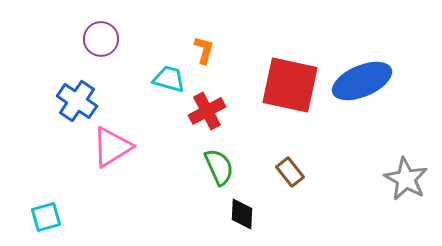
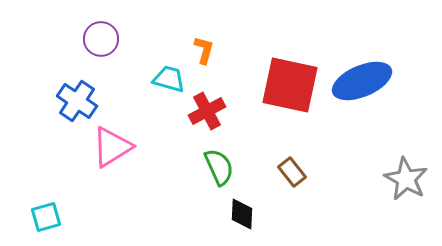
brown rectangle: moved 2 px right
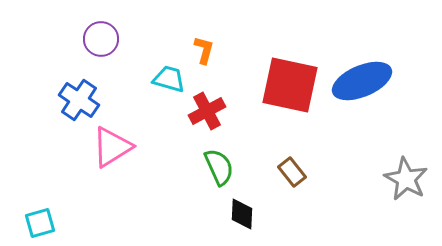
blue cross: moved 2 px right, 1 px up
cyan square: moved 6 px left, 6 px down
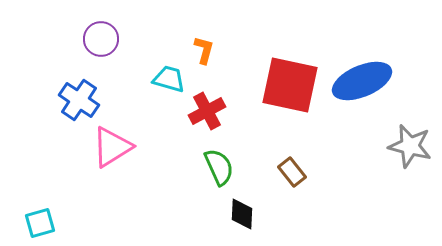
gray star: moved 4 px right, 33 px up; rotated 15 degrees counterclockwise
